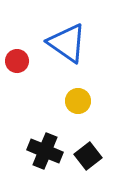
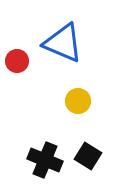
blue triangle: moved 4 px left; rotated 12 degrees counterclockwise
black cross: moved 9 px down
black square: rotated 20 degrees counterclockwise
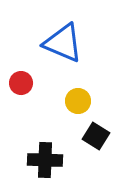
red circle: moved 4 px right, 22 px down
black square: moved 8 px right, 20 px up
black cross: rotated 20 degrees counterclockwise
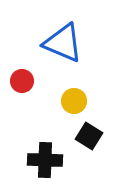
red circle: moved 1 px right, 2 px up
yellow circle: moved 4 px left
black square: moved 7 px left
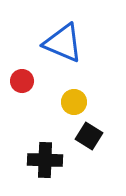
yellow circle: moved 1 px down
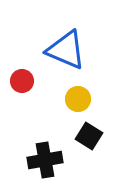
blue triangle: moved 3 px right, 7 px down
yellow circle: moved 4 px right, 3 px up
black cross: rotated 12 degrees counterclockwise
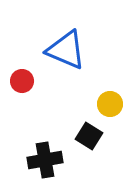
yellow circle: moved 32 px right, 5 px down
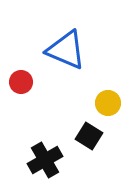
red circle: moved 1 px left, 1 px down
yellow circle: moved 2 px left, 1 px up
black cross: rotated 20 degrees counterclockwise
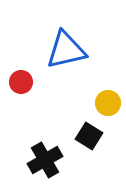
blue triangle: rotated 36 degrees counterclockwise
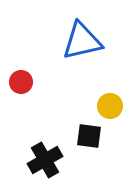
blue triangle: moved 16 px right, 9 px up
yellow circle: moved 2 px right, 3 px down
black square: rotated 24 degrees counterclockwise
